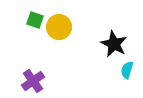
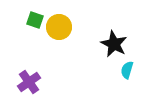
purple cross: moved 4 px left, 1 px down
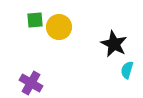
green square: rotated 24 degrees counterclockwise
purple cross: moved 2 px right, 1 px down; rotated 25 degrees counterclockwise
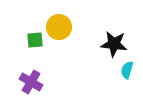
green square: moved 20 px down
black star: rotated 20 degrees counterclockwise
purple cross: moved 1 px up
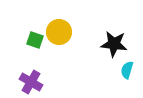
yellow circle: moved 5 px down
green square: rotated 24 degrees clockwise
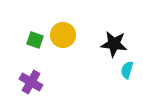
yellow circle: moved 4 px right, 3 px down
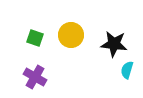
yellow circle: moved 8 px right
green square: moved 2 px up
purple cross: moved 4 px right, 5 px up
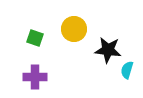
yellow circle: moved 3 px right, 6 px up
black star: moved 6 px left, 6 px down
purple cross: rotated 30 degrees counterclockwise
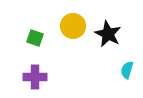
yellow circle: moved 1 px left, 3 px up
black star: moved 16 px up; rotated 20 degrees clockwise
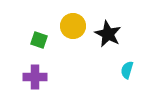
green square: moved 4 px right, 2 px down
